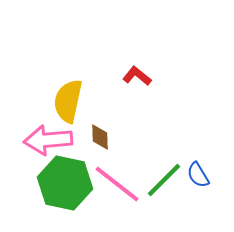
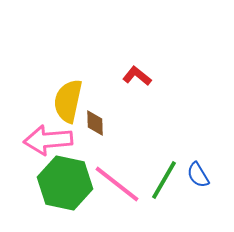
brown diamond: moved 5 px left, 14 px up
green line: rotated 15 degrees counterclockwise
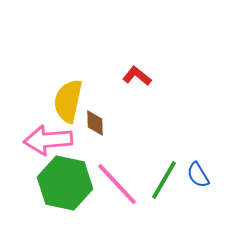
pink line: rotated 9 degrees clockwise
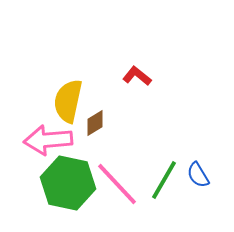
brown diamond: rotated 60 degrees clockwise
green hexagon: moved 3 px right
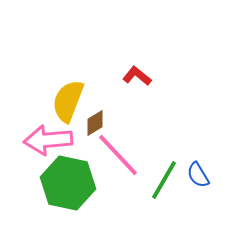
yellow semicircle: rotated 9 degrees clockwise
pink line: moved 1 px right, 29 px up
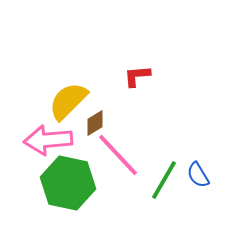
red L-shape: rotated 44 degrees counterclockwise
yellow semicircle: rotated 24 degrees clockwise
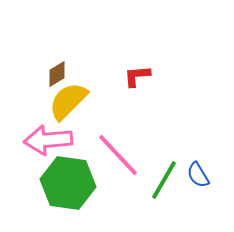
brown diamond: moved 38 px left, 49 px up
green hexagon: rotated 4 degrees counterclockwise
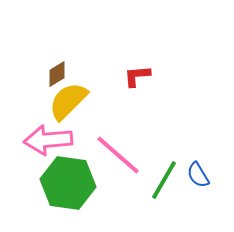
pink line: rotated 6 degrees counterclockwise
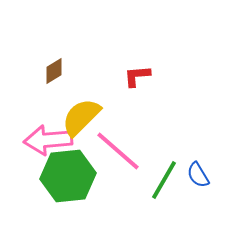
brown diamond: moved 3 px left, 3 px up
yellow semicircle: moved 13 px right, 16 px down
pink line: moved 4 px up
green hexagon: moved 7 px up; rotated 14 degrees counterclockwise
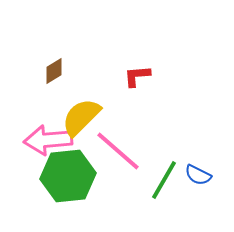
blue semicircle: rotated 32 degrees counterclockwise
